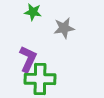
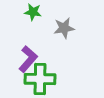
purple L-shape: rotated 16 degrees clockwise
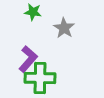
gray star: rotated 30 degrees counterclockwise
green cross: moved 1 px up
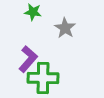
gray star: moved 1 px right
green cross: moved 3 px right
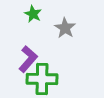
green star: moved 2 px down; rotated 18 degrees clockwise
green cross: moved 1 px left, 1 px down
